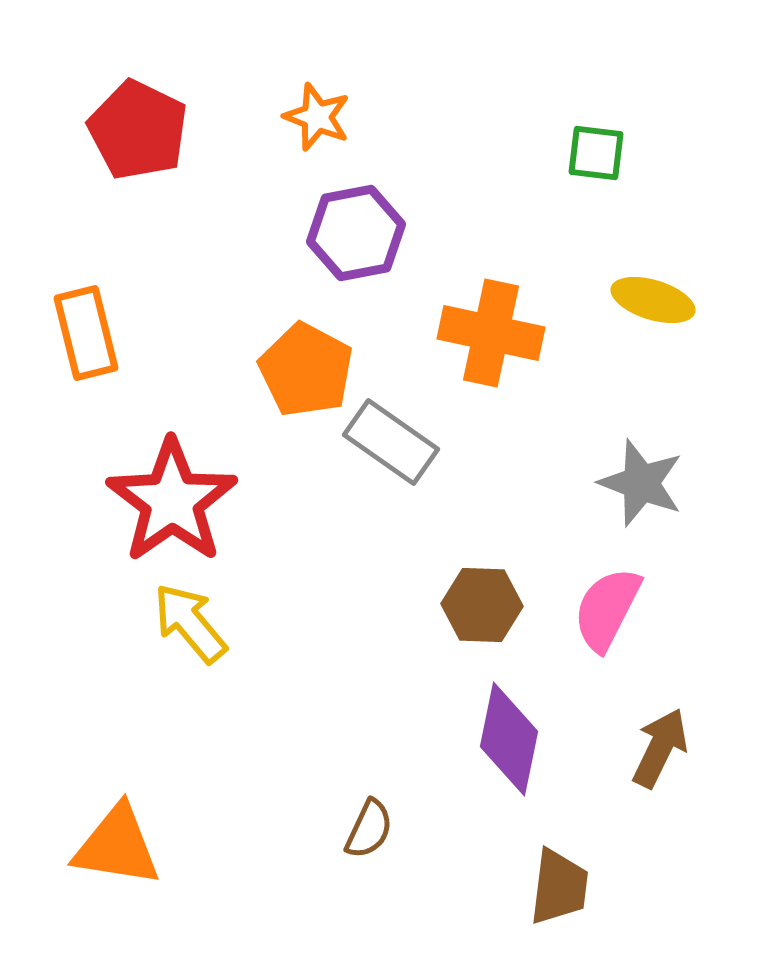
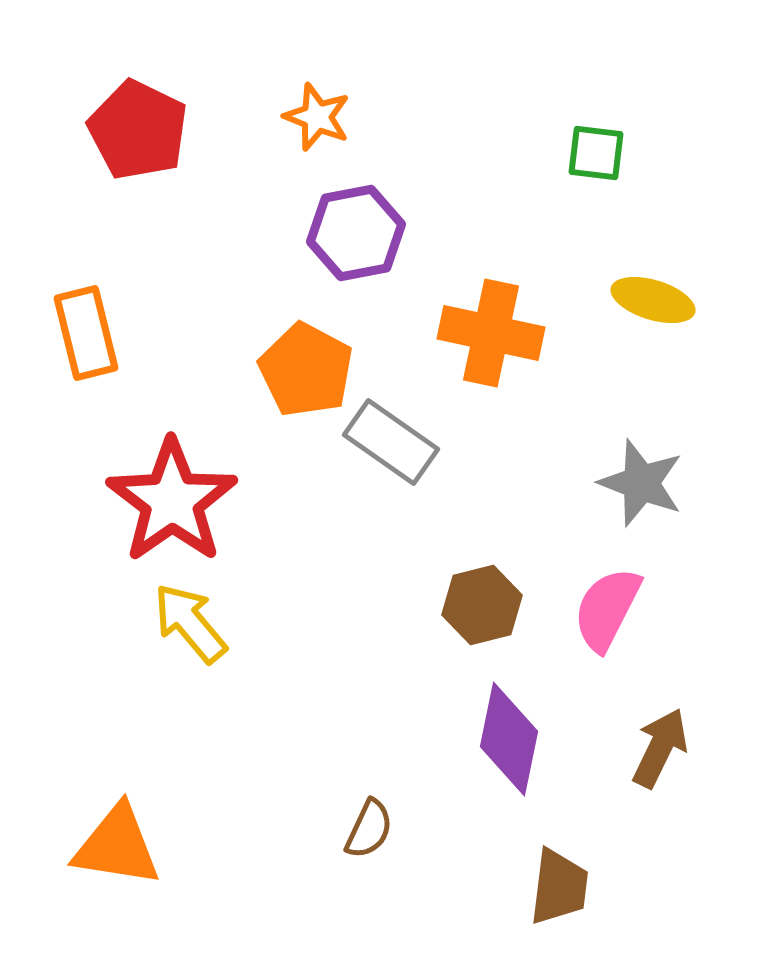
brown hexagon: rotated 16 degrees counterclockwise
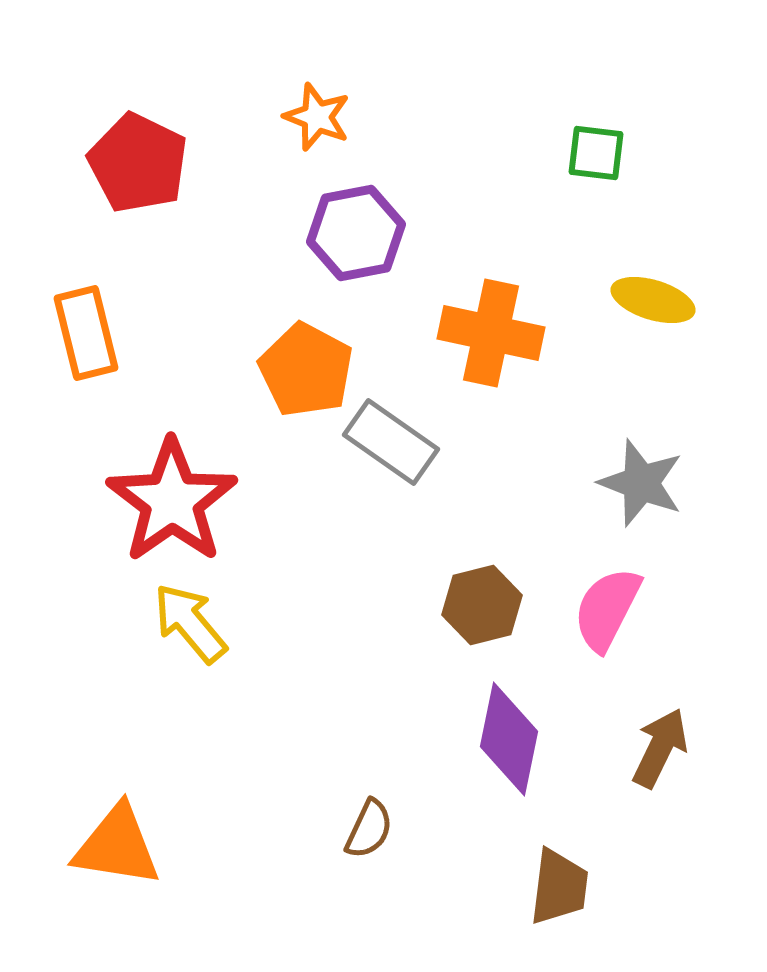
red pentagon: moved 33 px down
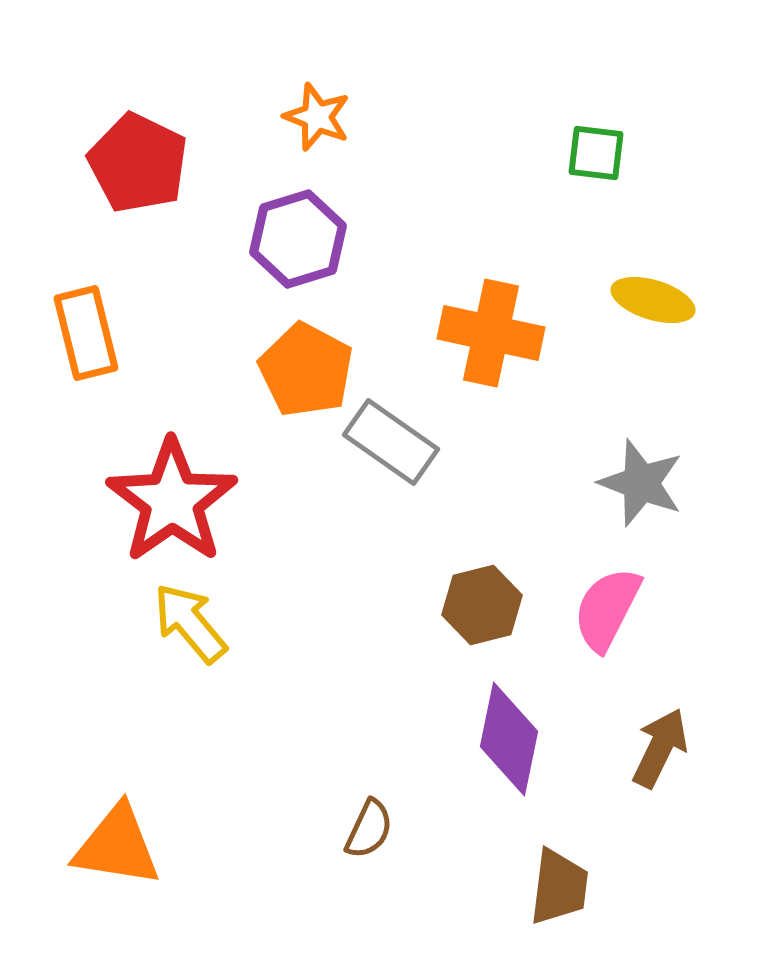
purple hexagon: moved 58 px left, 6 px down; rotated 6 degrees counterclockwise
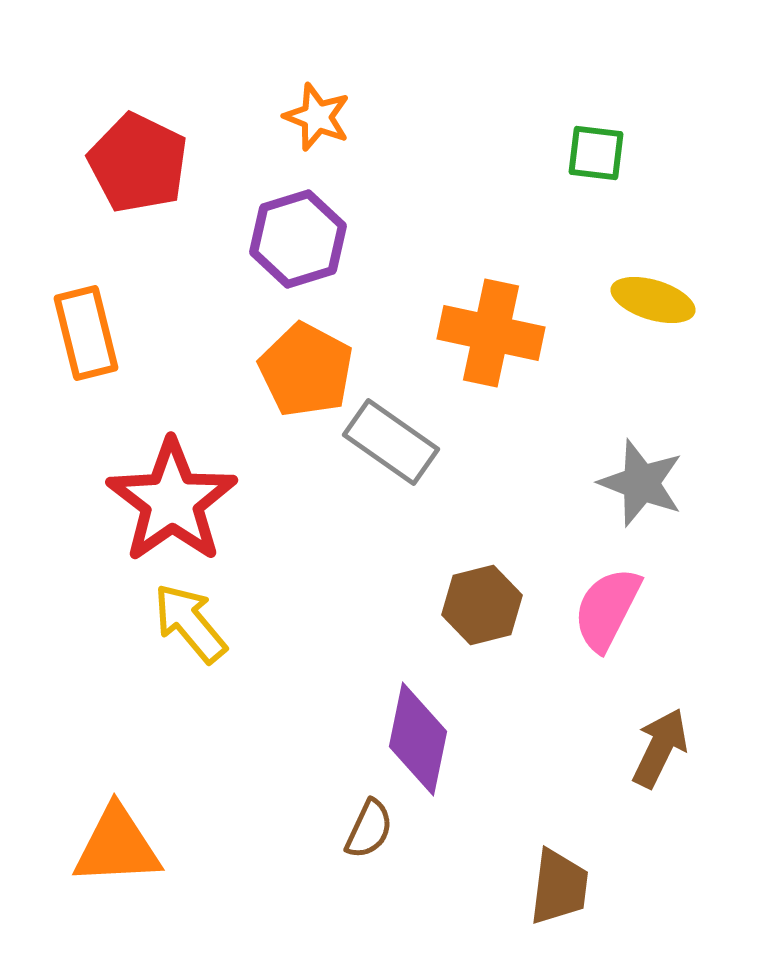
purple diamond: moved 91 px left
orange triangle: rotated 12 degrees counterclockwise
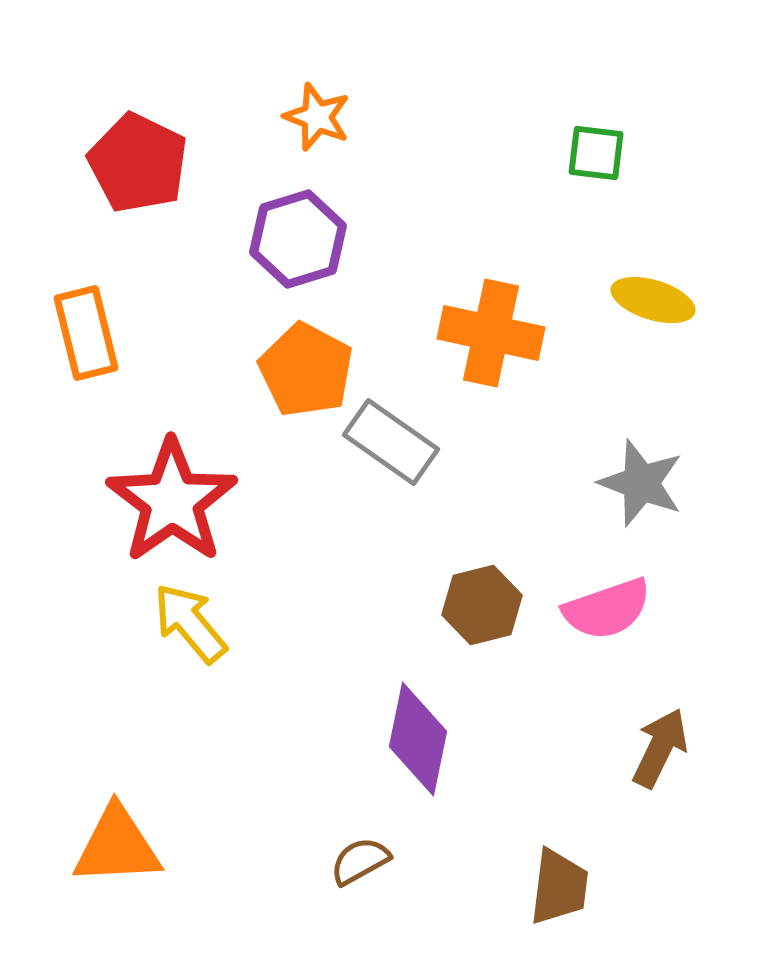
pink semicircle: rotated 136 degrees counterclockwise
brown semicircle: moved 9 px left, 32 px down; rotated 144 degrees counterclockwise
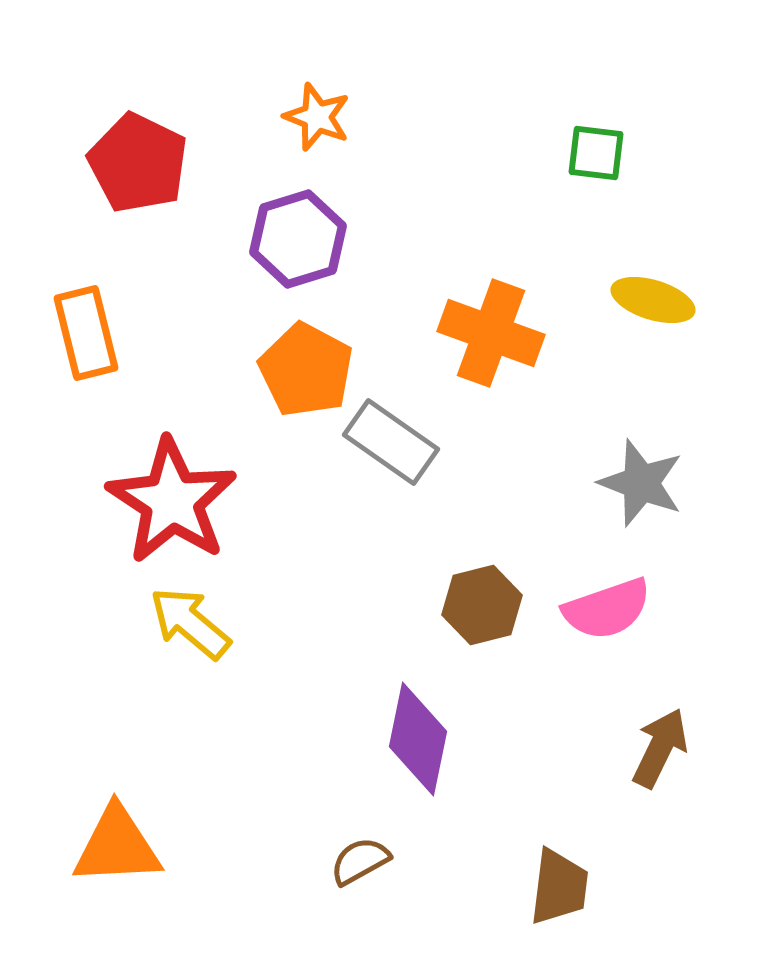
orange cross: rotated 8 degrees clockwise
red star: rotated 4 degrees counterclockwise
yellow arrow: rotated 10 degrees counterclockwise
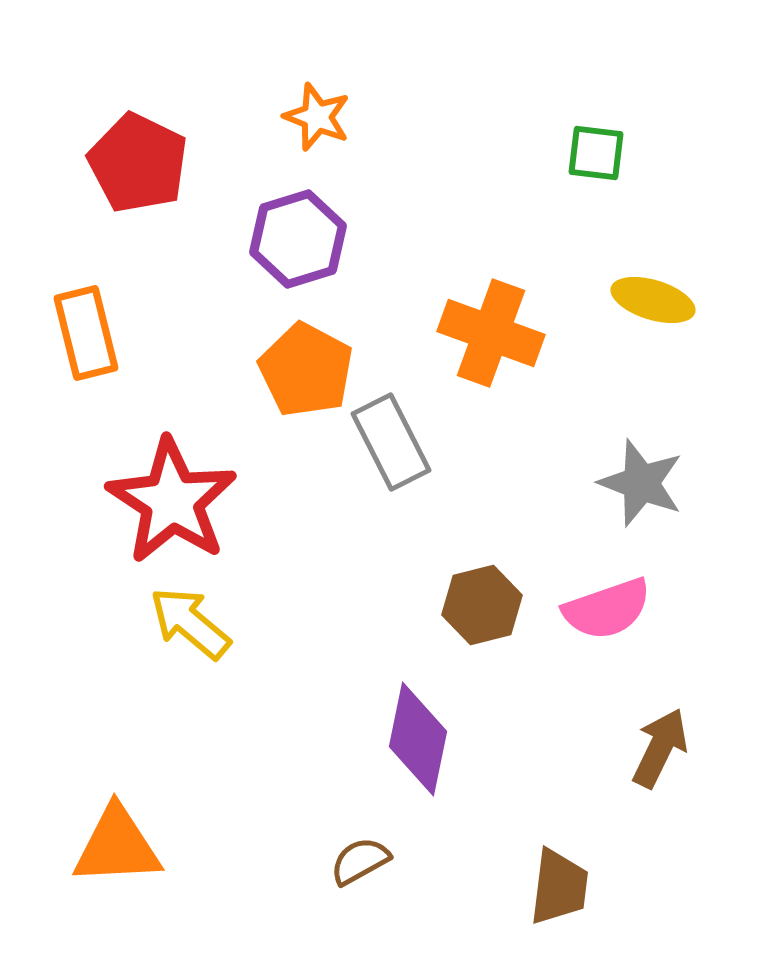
gray rectangle: rotated 28 degrees clockwise
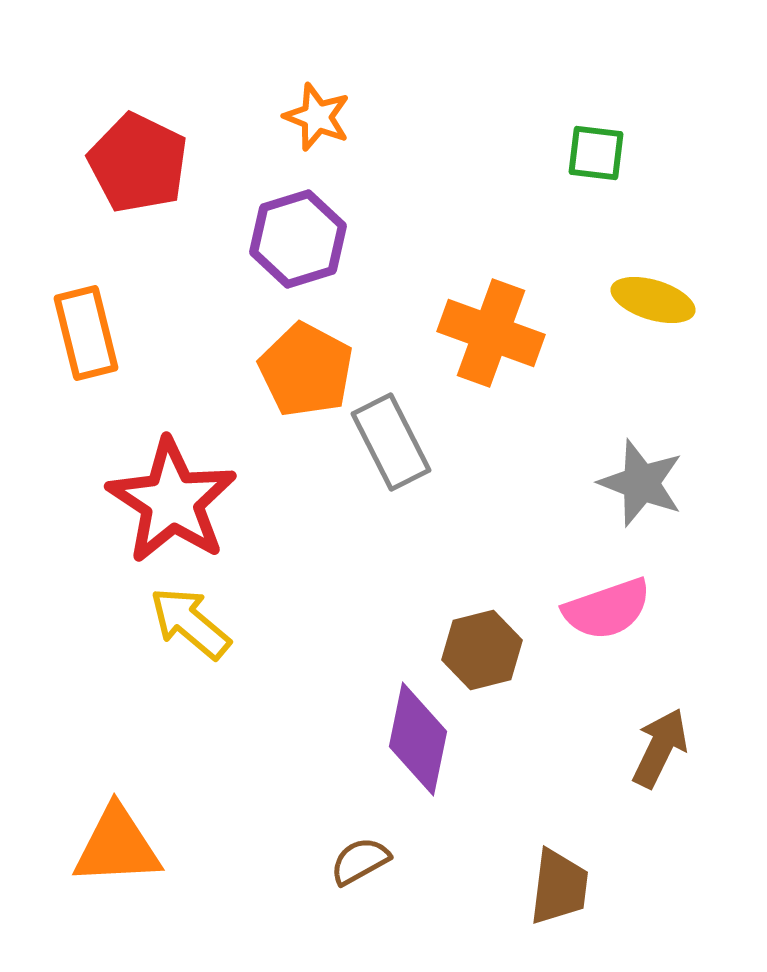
brown hexagon: moved 45 px down
